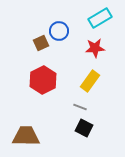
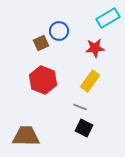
cyan rectangle: moved 8 px right
red hexagon: rotated 12 degrees counterclockwise
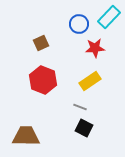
cyan rectangle: moved 1 px right, 1 px up; rotated 15 degrees counterclockwise
blue circle: moved 20 px right, 7 px up
yellow rectangle: rotated 20 degrees clockwise
